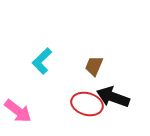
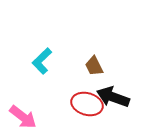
brown trapezoid: rotated 50 degrees counterclockwise
pink arrow: moved 5 px right, 6 px down
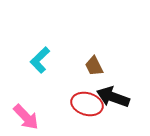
cyan L-shape: moved 2 px left, 1 px up
pink arrow: moved 3 px right; rotated 8 degrees clockwise
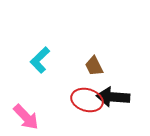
black arrow: rotated 16 degrees counterclockwise
red ellipse: moved 4 px up
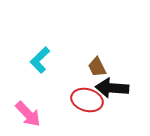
brown trapezoid: moved 3 px right, 1 px down
black arrow: moved 1 px left, 9 px up
pink arrow: moved 2 px right, 3 px up
